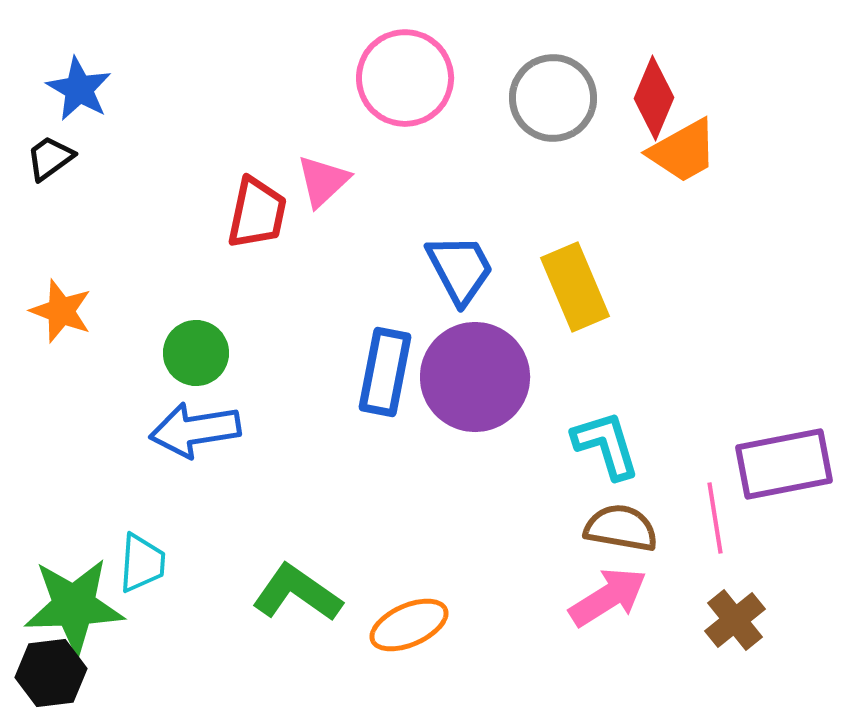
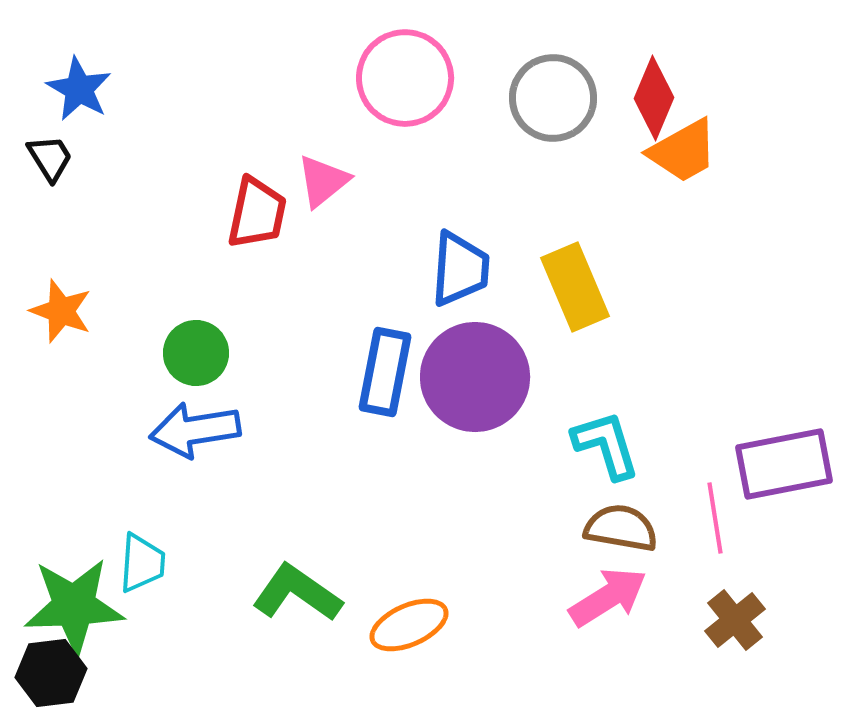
black trapezoid: rotated 94 degrees clockwise
pink triangle: rotated 4 degrees clockwise
blue trapezoid: rotated 32 degrees clockwise
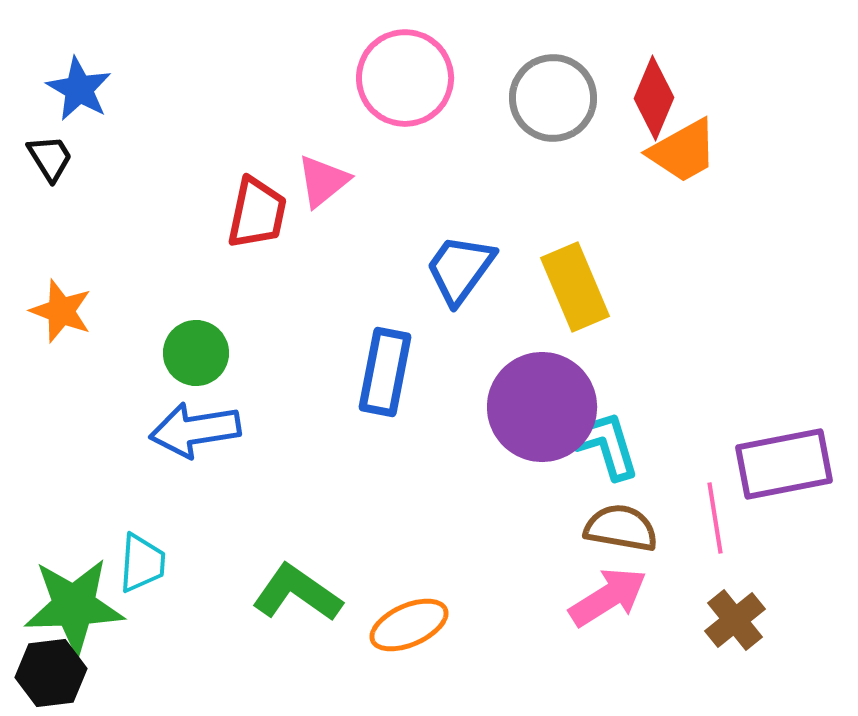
blue trapezoid: rotated 148 degrees counterclockwise
purple circle: moved 67 px right, 30 px down
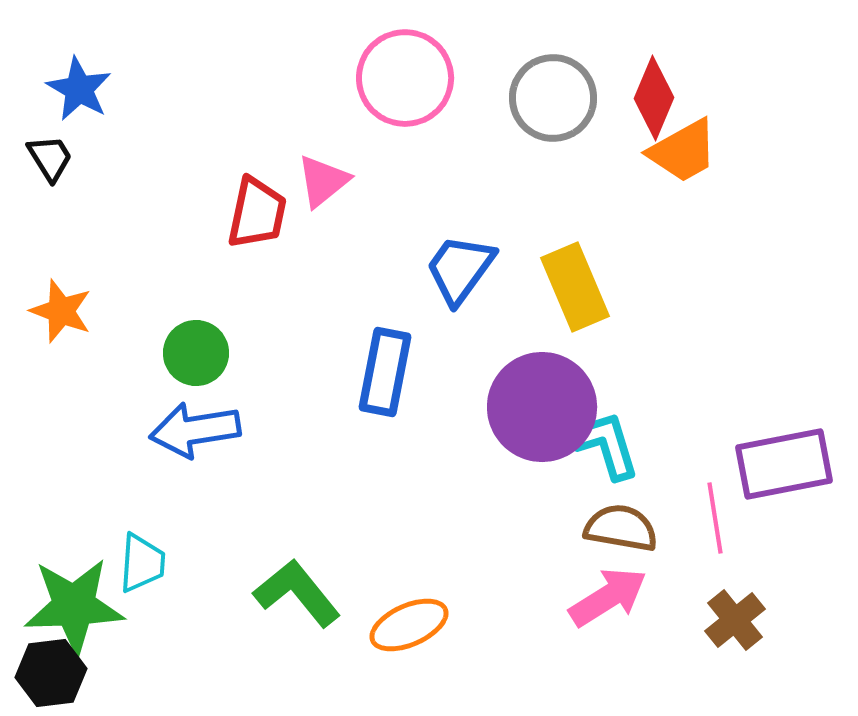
green L-shape: rotated 16 degrees clockwise
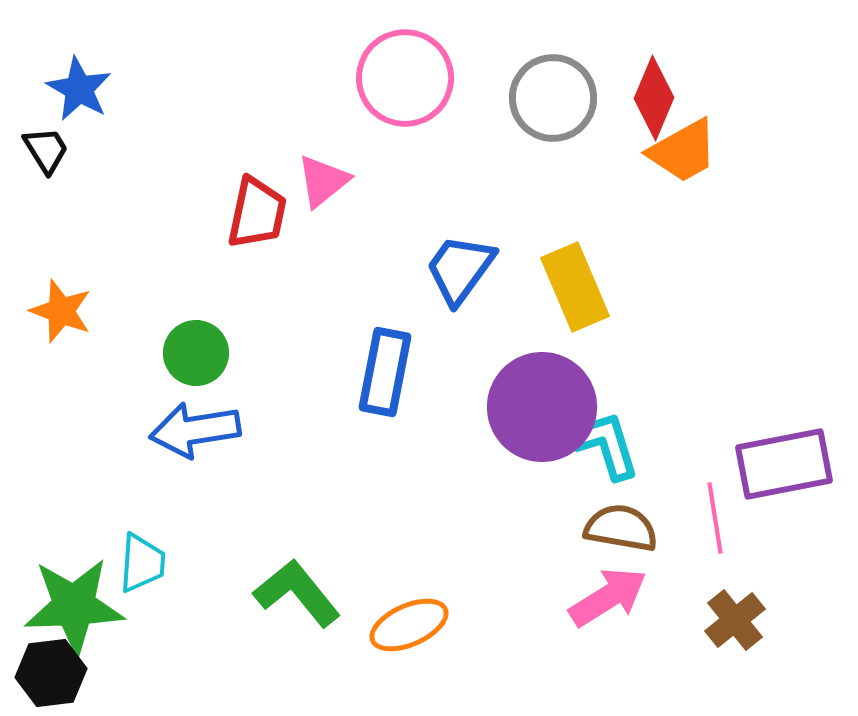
black trapezoid: moved 4 px left, 8 px up
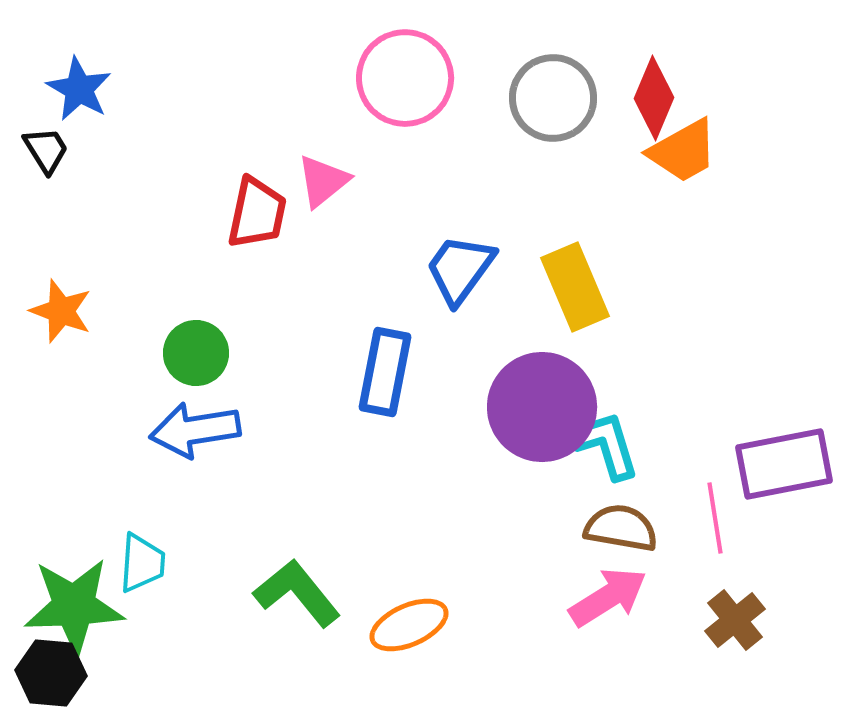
black hexagon: rotated 12 degrees clockwise
